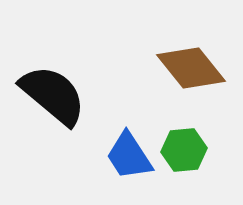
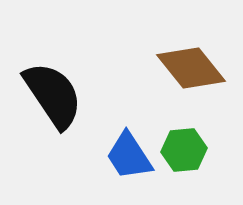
black semicircle: rotated 16 degrees clockwise
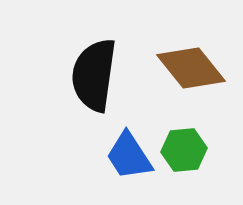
black semicircle: moved 41 px right, 20 px up; rotated 138 degrees counterclockwise
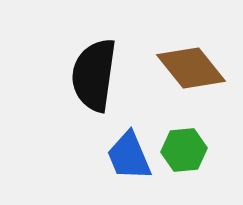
blue trapezoid: rotated 10 degrees clockwise
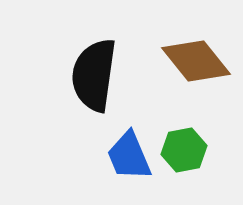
brown diamond: moved 5 px right, 7 px up
green hexagon: rotated 6 degrees counterclockwise
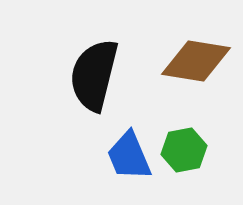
brown diamond: rotated 42 degrees counterclockwise
black semicircle: rotated 6 degrees clockwise
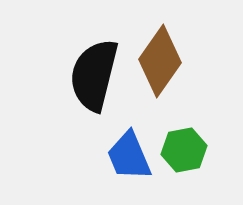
brown diamond: moved 36 px left; rotated 64 degrees counterclockwise
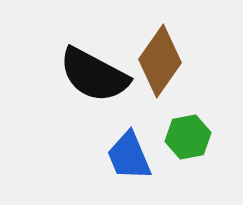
black semicircle: rotated 76 degrees counterclockwise
green hexagon: moved 4 px right, 13 px up
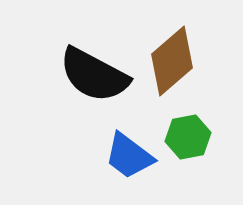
brown diamond: moved 12 px right; rotated 14 degrees clockwise
blue trapezoid: rotated 30 degrees counterclockwise
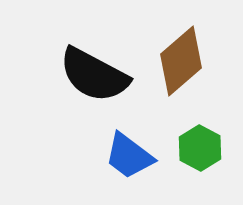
brown diamond: moved 9 px right
green hexagon: moved 12 px right, 11 px down; rotated 21 degrees counterclockwise
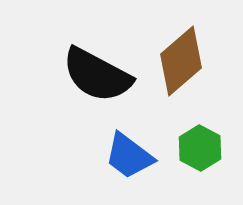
black semicircle: moved 3 px right
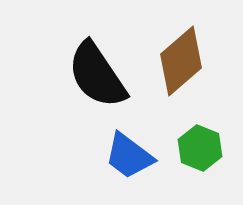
black semicircle: rotated 28 degrees clockwise
green hexagon: rotated 6 degrees counterclockwise
